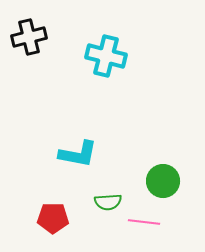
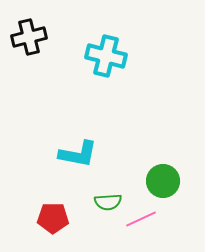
pink line: moved 3 px left, 3 px up; rotated 32 degrees counterclockwise
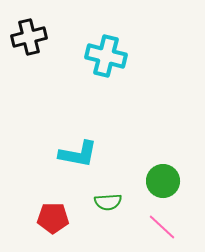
pink line: moved 21 px right, 8 px down; rotated 68 degrees clockwise
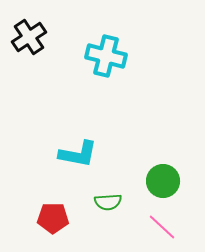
black cross: rotated 20 degrees counterclockwise
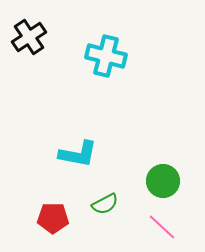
green semicircle: moved 3 px left, 2 px down; rotated 24 degrees counterclockwise
